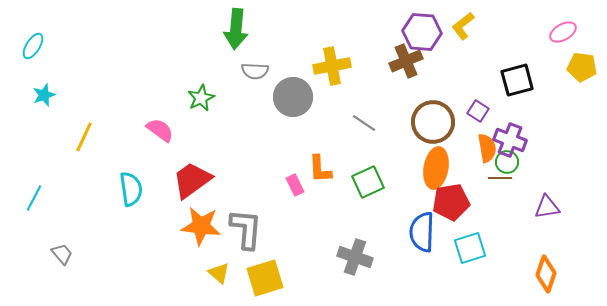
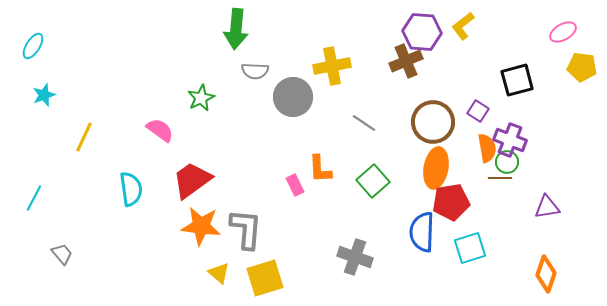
green square: moved 5 px right, 1 px up; rotated 16 degrees counterclockwise
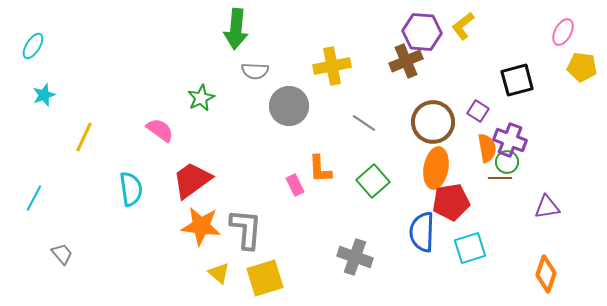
pink ellipse: rotated 32 degrees counterclockwise
gray circle: moved 4 px left, 9 px down
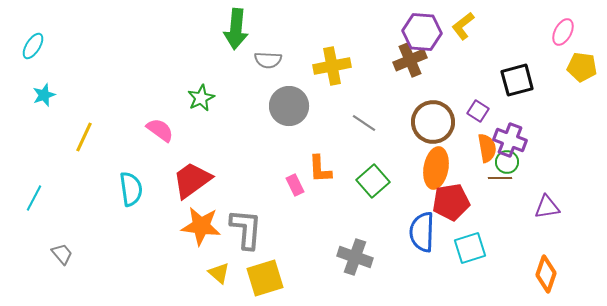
brown cross: moved 4 px right, 1 px up
gray semicircle: moved 13 px right, 11 px up
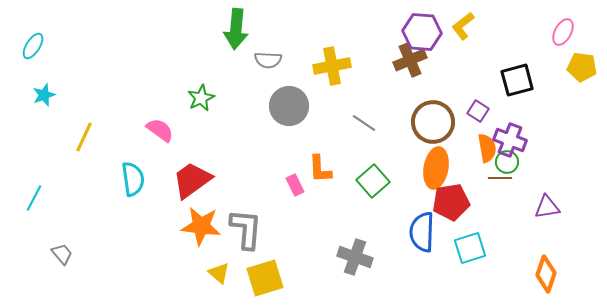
cyan semicircle: moved 2 px right, 10 px up
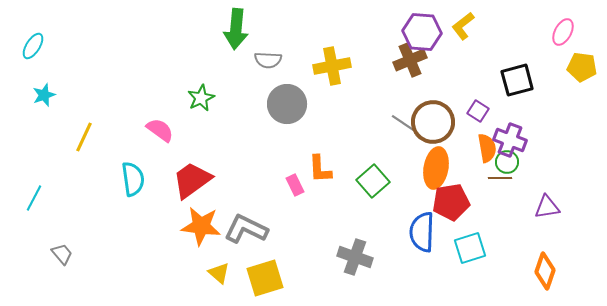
gray circle: moved 2 px left, 2 px up
gray line: moved 39 px right
gray L-shape: rotated 69 degrees counterclockwise
orange diamond: moved 1 px left, 3 px up
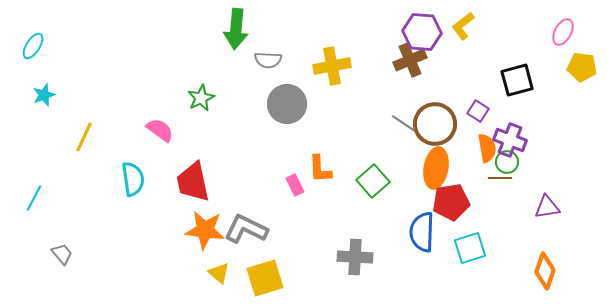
brown circle: moved 2 px right, 2 px down
red trapezoid: moved 1 px right, 2 px down; rotated 66 degrees counterclockwise
orange star: moved 4 px right, 4 px down
gray cross: rotated 16 degrees counterclockwise
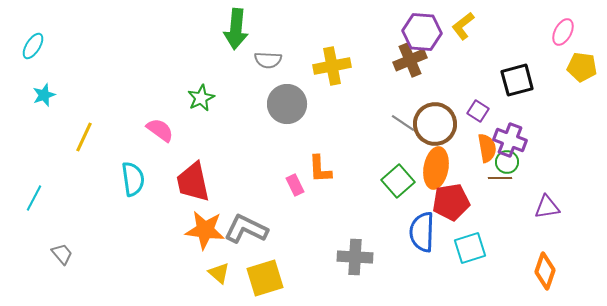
green square: moved 25 px right
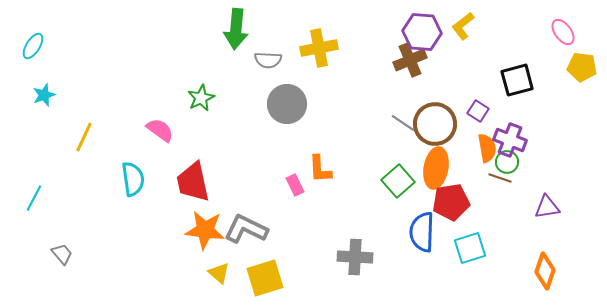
pink ellipse: rotated 64 degrees counterclockwise
yellow cross: moved 13 px left, 18 px up
brown line: rotated 20 degrees clockwise
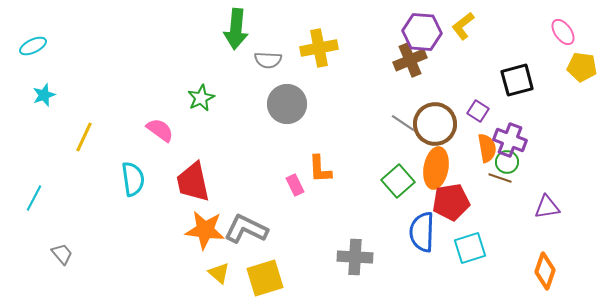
cyan ellipse: rotated 32 degrees clockwise
